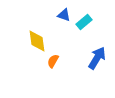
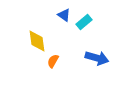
blue triangle: rotated 16 degrees clockwise
blue arrow: rotated 75 degrees clockwise
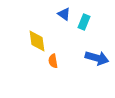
blue triangle: moved 1 px up
cyan rectangle: rotated 28 degrees counterclockwise
orange semicircle: rotated 40 degrees counterclockwise
